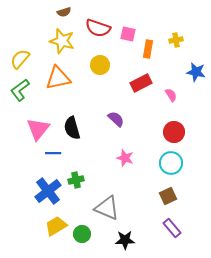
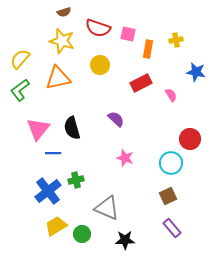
red circle: moved 16 px right, 7 px down
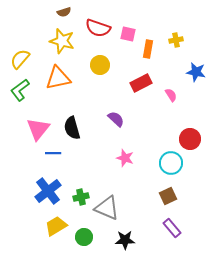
green cross: moved 5 px right, 17 px down
green circle: moved 2 px right, 3 px down
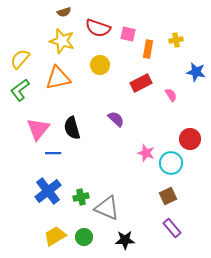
pink star: moved 21 px right, 5 px up
yellow trapezoid: moved 1 px left, 10 px down
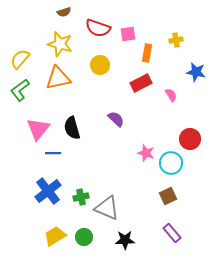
pink square: rotated 21 degrees counterclockwise
yellow star: moved 2 px left, 3 px down
orange rectangle: moved 1 px left, 4 px down
purple rectangle: moved 5 px down
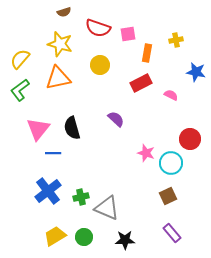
pink semicircle: rotated 32 degrees counterclockwise
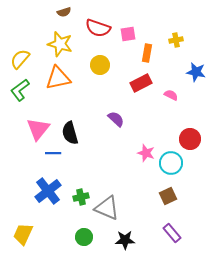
black semicircle: moved 2 px left, 5 px down
yellow trapezoid: moved 32 px left, 2 px up; rotated 35 degrees counterclockwise
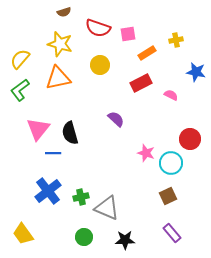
orange rectangle: rotated 48 degrees clockwise
yellow trapezoid: rotated 60 degrees counterclockwise
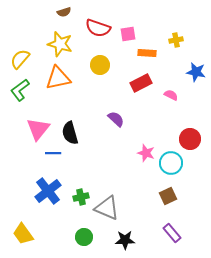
orange rectangle: rotated 36 degrees clockwise
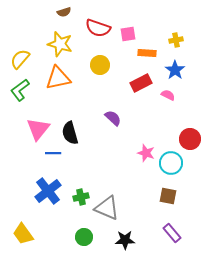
blue star: moved 21 px left, 2 px up; rotated 24 degrees clockwise
pink semicircle: moved 3 px left
purple semicircle: moved 3 px left, 1 px up
brown square: rotated 36 degrees clockwise
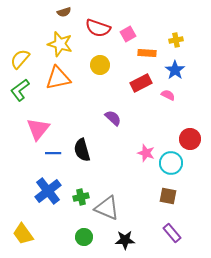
pink square: rotated 21 degrees counterclockwise
black semicircle: moved 12 px right, 17 px down
